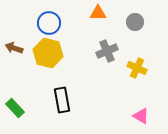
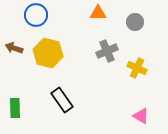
blue circle: moved 13 px left, 8 px up
black rectangle: rotated 25 degrees counterclockwise
green rectangle: rotated 42 degrees clockwise
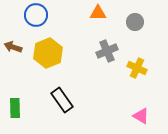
brown arrow: moved 1 px left, 1 px up
yellow hexagon: rotated 24 degrees clockwise
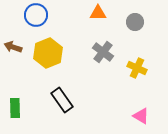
gray cross: moved 4 px left, 1 px down; rotated 30 degrees counterclockwise
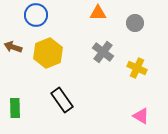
gray circle: moved 1 px down
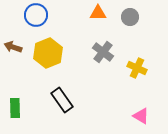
gray circle: moved 5 px left, 6 px up
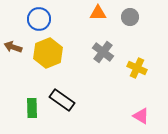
blue circle: moved 3 px right, 4 px down
black rectangle: rotated 20 degrees counterclockwise
green rectangle: moved 17 px right
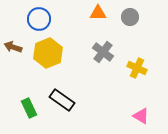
green rectangle: moved 3 px left; rotated 24 degrees counterclockwise
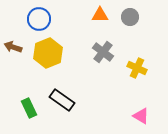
orange triangle: moved 2 px right, 2 px down
